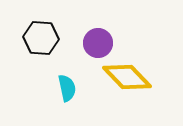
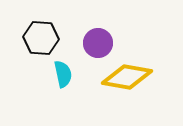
yellow diamond: rotated 36 degrees counterclockwise
cyan semicircle: moved 4 px left, 14 px up
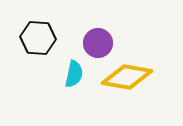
black hexagon: moved 3 px left
cyan semicircle: moved 11 px right; rotated 24 degrees clockwise
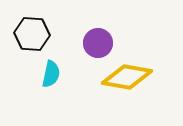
black hexagon: moved 6 px left, 4 px up
cyan semicircle: moved 23 px left
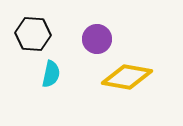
black hexagon: moved 1 px right
purple circle: moved 1 px left, 4 px up
